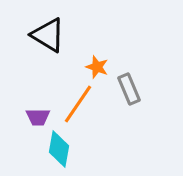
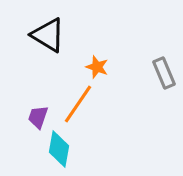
gray rectangle: moved 35 px right, 16 px up
purple trapezoid: rotated 110 degrees clockwise
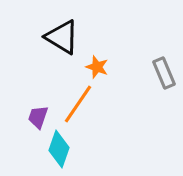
black triangle: moved 14 px right, 2 px down
cyan diamond: rotated 9 degrees clockwise
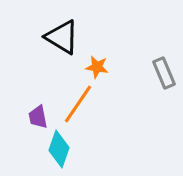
orange star: rotated 10 degrees counterclockwise
purple trapezoid: rotated 30 degrees counterclockwise
